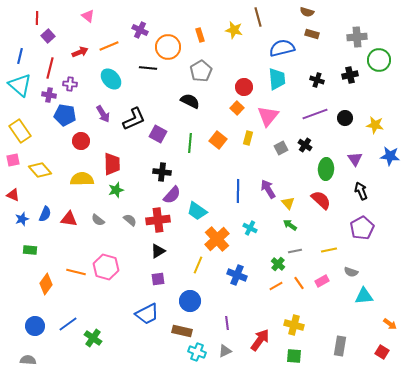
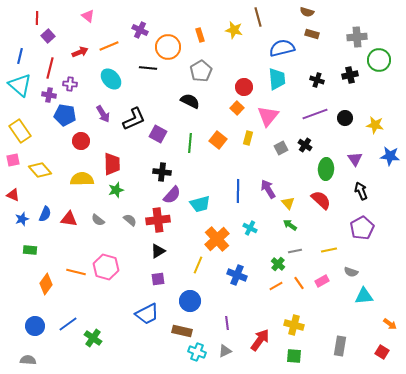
cyan trapezoid at (197, 211): moved 3 px right, 7 px up; rotated 50 degrees counterclockwise
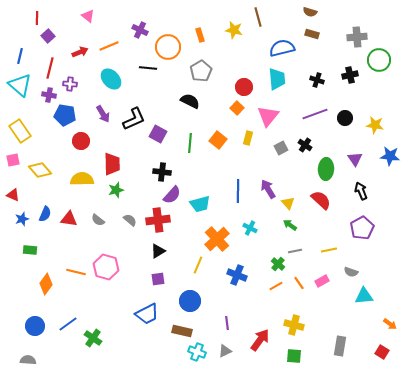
brown semicircle at (307, 12): moved 3 px right
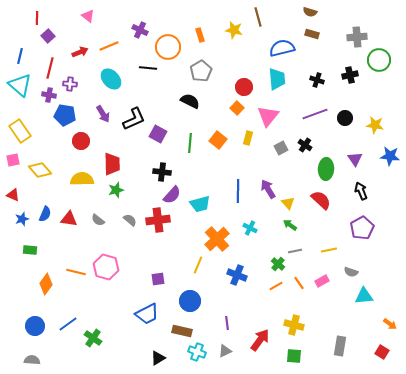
black triangle at (158, 251): moved 107 px down
gray semicircle at (28, 360): moved 4 px right
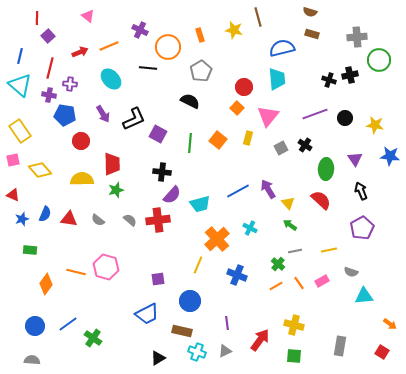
black cross at (317, 80): moved 12 px right
blue line at (238, 191): rotated 60 degrees clockwise
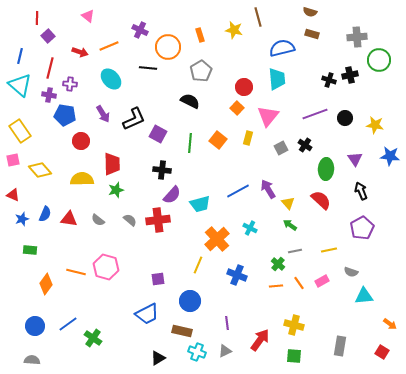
red arrow at (80, 52): rotated 42 degrees clockwise
black cross at (162, 172): moved 2 px up
orange line at (276, 286): rotated 24 degrees clockwise
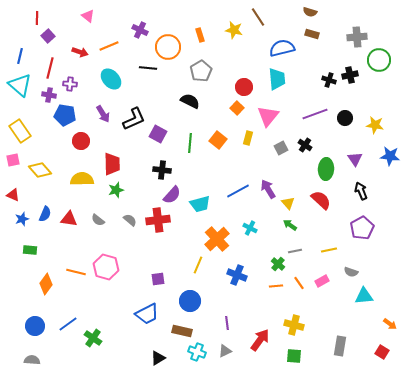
brown line at (258, 17): rotated 18 degrees counterclockwise
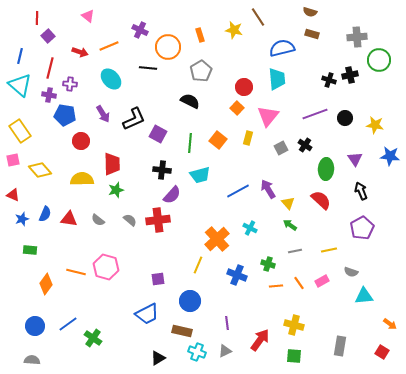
cyan trapezoid at (200, 204): moved 29 px up
green cross at (278, 264): moved 10 px left; rotated 24 degrees counterclockwise
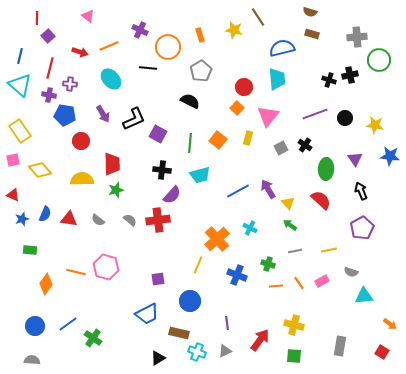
brown rectangle at (182, 331): moved 3 px left, 2 px down
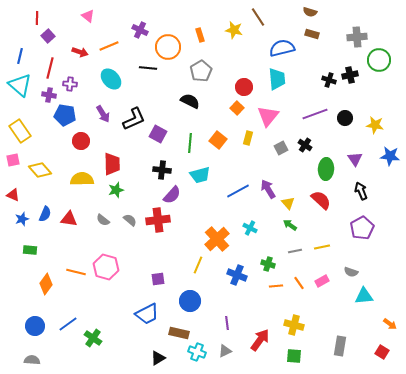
gray semicircle at (98, 220): moved 5 px right
yellow line at (329, 250): moved 7 px left, 3 px up
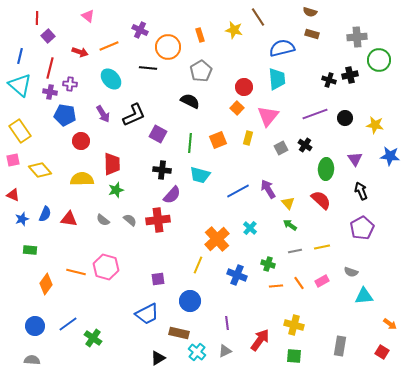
purple cross at (49, 95): moved 1 px right, 3 px up
black L-shape at (134, 119): moved 4 px up
orange square at (218, 140): rotated 30 degrees clockwise
cyan trapezoid at (200, 175): rotated 30 degrees clockwise
cyan cross at (250, 228): rotated 16 degrees clockwise
cyan cross at (197, 352): rotated 18 degrees clockwise
